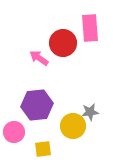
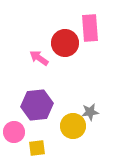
red circle: moved 2 px right
yellow square: moved 6 px left, 1 px up
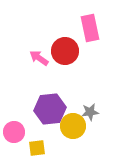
pink rectangle: rotated 8 degrees counterclockwise
red circle: moved 8 px down
purple hexagon: moved 13 px right, 4 px down
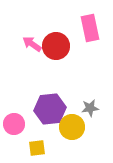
red circle: moved 9 px left, 5 px up
pink arrow: moved 7 px left, 14 px up
gray star: moved 4 px up
yellow circle: moved 1 px left, 1 px down
pink circle: moved 8 px up
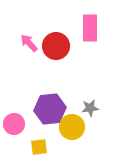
pink rectangle: rotated 12 degrees clockwise
pink arrow: moved 3 px left, 1 px up; rotated 12 degrees clockwise
yellow square: moved 2 px right, 1 px up
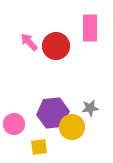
pink arrow: moved 1 px up
purple hexagon: moved 3 px right, 4 px down
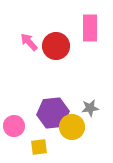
pink circle: moved 2 px down
